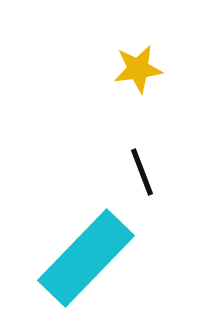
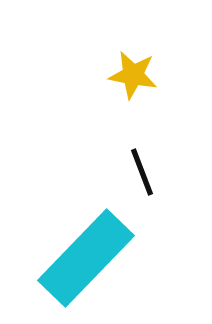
yellow star: moved 5 px left, 6 px down; rotated 18 degrees clockwise
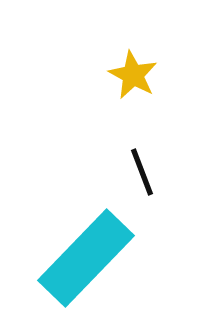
yellow star: rotated 18 degrees clockwise
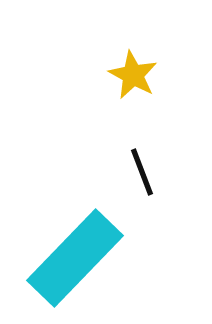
cyan rectangle: moved 11 px left
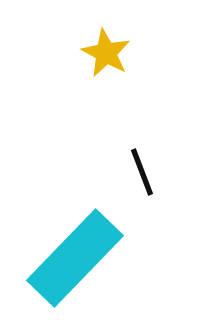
yellow star: moved 27 px left, 22 px up
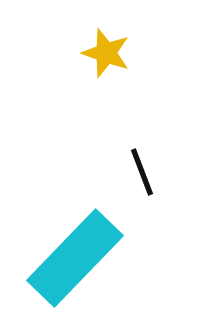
yellow star: rotated 9 degrees counterclockwise
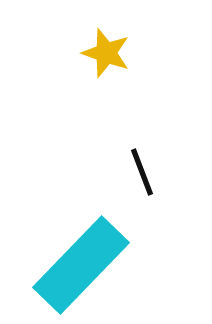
cyan rectangle: moved 6 px right, 7 px down
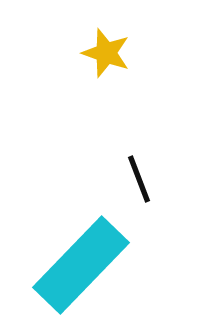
black line: moved 3 px left, 7 px down
